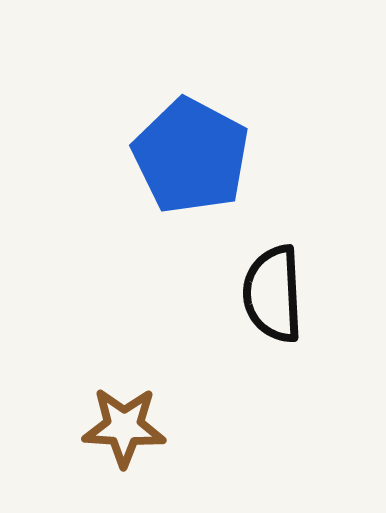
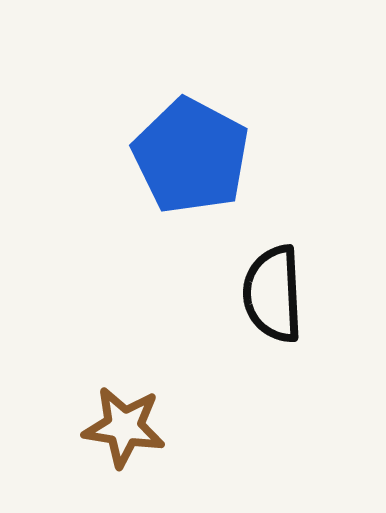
brown star: rotated 6 degrees clockwise
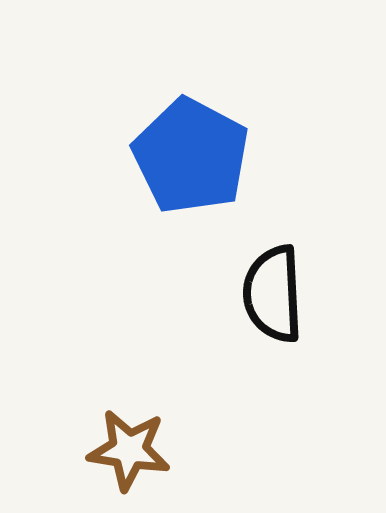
brown star: moved 5 px right, 23 px down
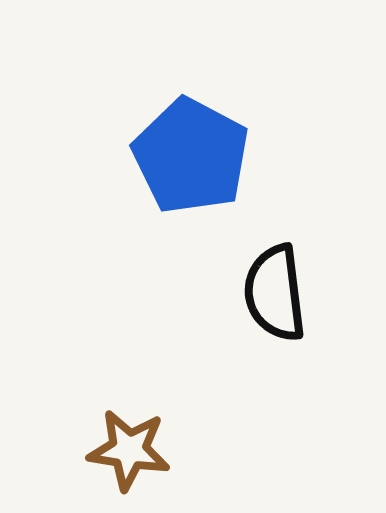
black semicircle: moved 2 px right, 1 px up; rotated 4 degrees counterclockwise
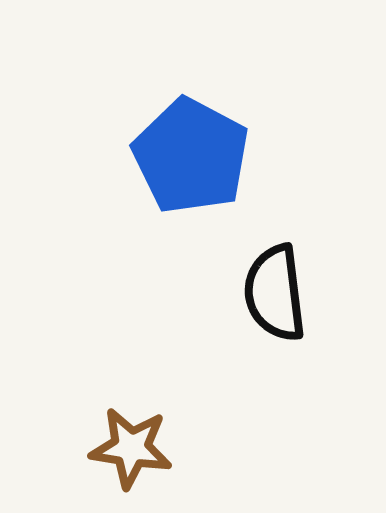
brown star: moved 2 px right, 2 px up
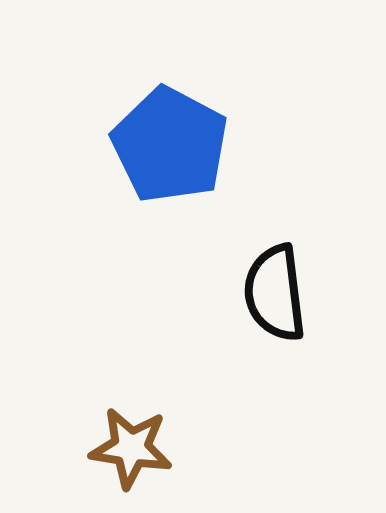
blue pentagon: moved 21 px left, 11 px up
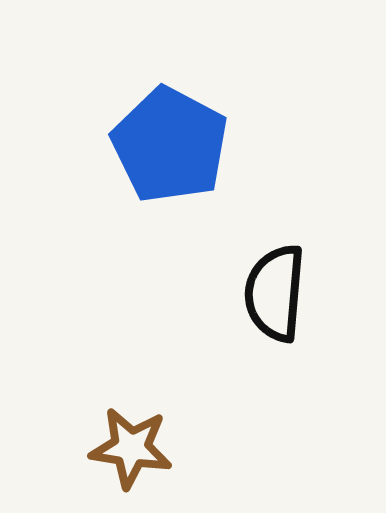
black semicircle: rotated 12 degrees clockwise
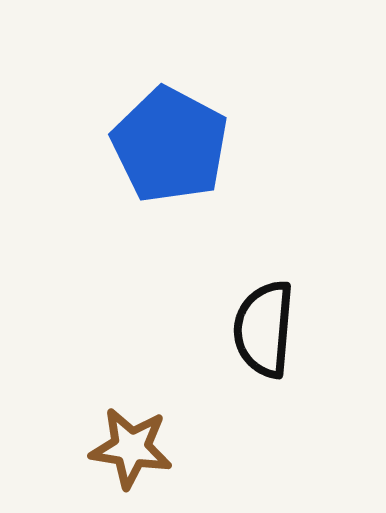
black semicircle: moved 11 px left, 36 px down
